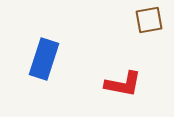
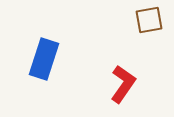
red L-shape: rotated 66 degrees counterclockwise
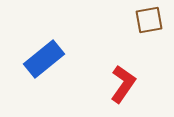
blue rectangle: rotated 33 degrees clockwise
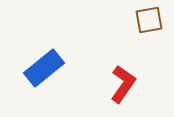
blue rectangle: moved 9 px down
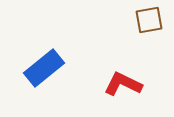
red L-shape: rotated 99 degrees counterclockwise
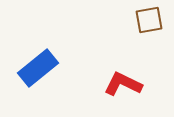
blue rectangle: moved 6 px left
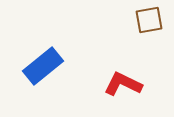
blue rectangle: moved 5 px right, 2 px up
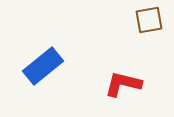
red L-shape: rotated 12 degrees counterclockwise
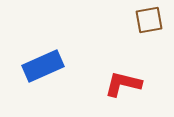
blue rectangle: rotated 15 degrees clockwise
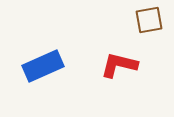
red L-shape: moved 4 px left, 19 px up
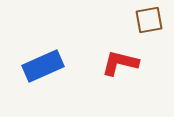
red L-shape: moved 1 px right, 2 px up
